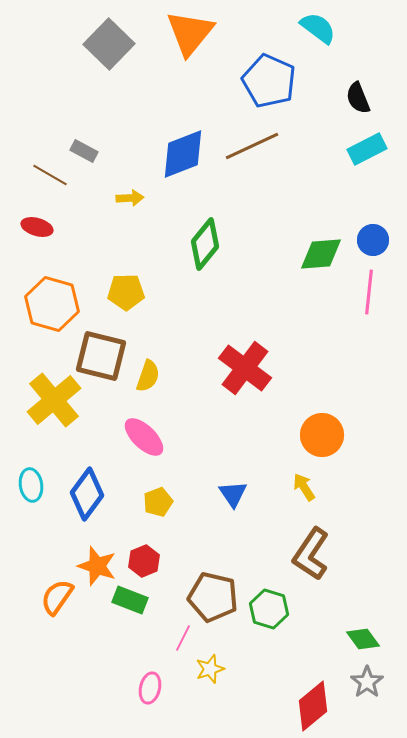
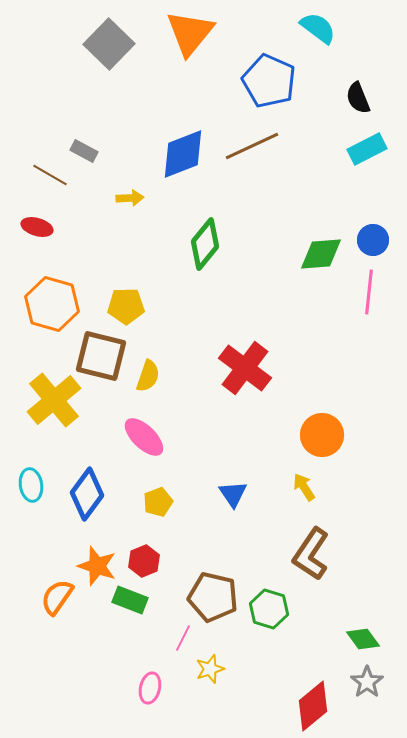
yellow pentagon at (126, 292): moved 14 px down
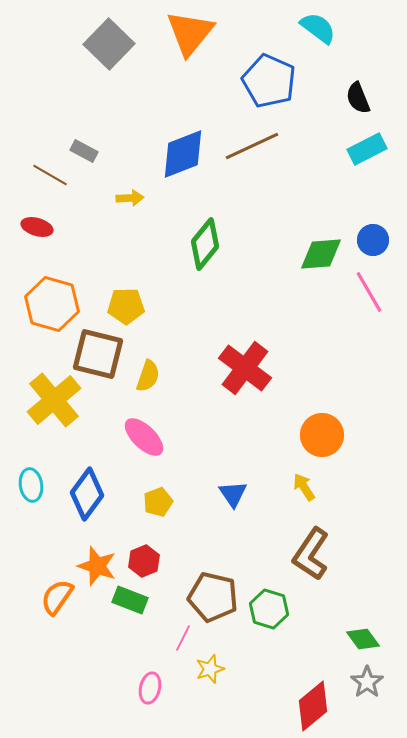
pink line at (369, 292): rotated 36 degrees counterclockwise
brown square at (101, 356): moved 3 px left, 2 px up
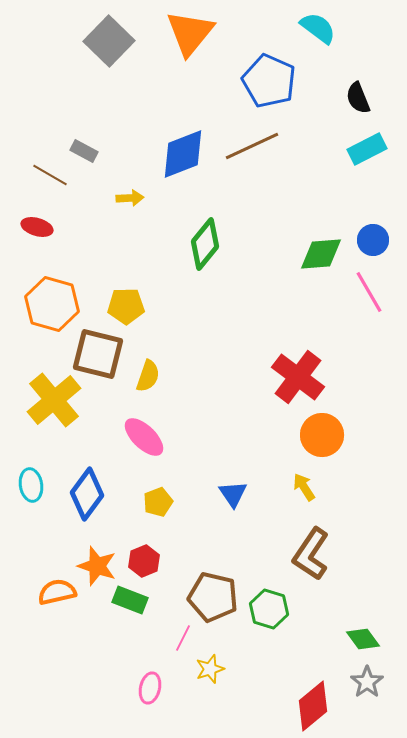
gray square at (109, 44): moved 3 px up
red cross at (245, 368): moved 53 px right, 9 px down
orange semicircle at (57, 597): moved 5 px up; rotated 42 degrees clockwise
